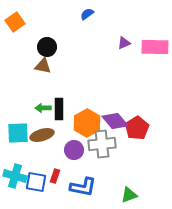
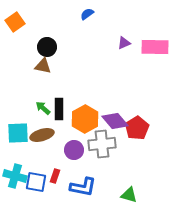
green arrow: rotated 42 degrees clockwise
orange hexagon: moved 2 px left, 4 px up
green triangle: rotated 36 degrees clockwise
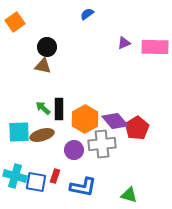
cyan square: moved 1 px right, 1 px up
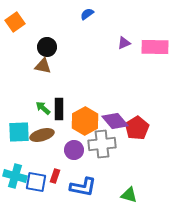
orange hexagon: moved 2 px down
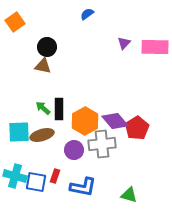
purple triangle: rotated 24 degrees counterclockwise
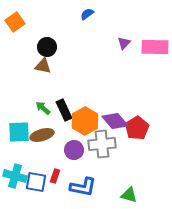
black rectangle: moved 5 px right, 1 px down; rotated 25 degrees counterclockwise
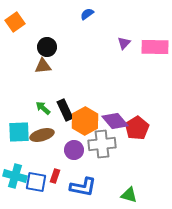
brown triangle: rotated 18 degrees counterclockwise
black rectangle: moved 1 px right
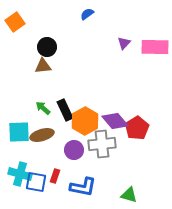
cyan cross: moved 5 px right, 2 px up
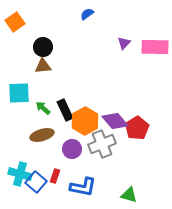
black circle: moved 4 px left
cyan square: moved 39 px up
gray cross: rotated 16 degrees counterclockwise
purple circle: moved 2 px left, 1 px up
blue square: rotated 30 degrees clockwise
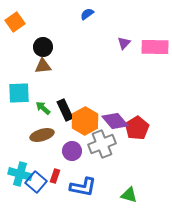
purple circle: moved 2 px down
